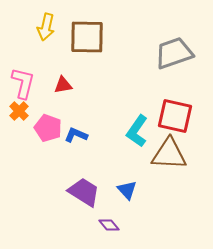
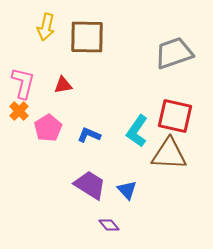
pink pentagon: rotated 20 degrees clockwise
blue L-shape: moved 13 px right
purple trapezoid: moved 6 px right, 7 px up
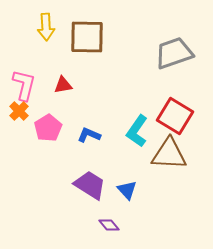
yellow arrow: rotated 16 degrees counterclockwise
pink L-shape: moved 1 px right, 2 px down
red square: rotated 18 degrees clockwise
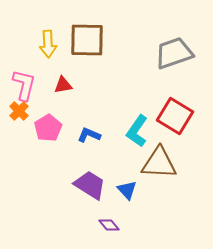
yellow arrow: moved 2 px right, 17 px down
brown square: moved 3 px down
brown triangle: moved 10 px left, 9 px down
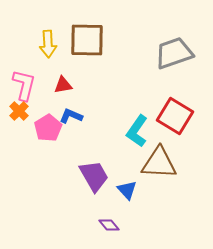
blue L-shape: moved 18 px left, 19 px up
purple trapezoid: moved 4 px right, 9 px up; rotated 28 degrees clockwise
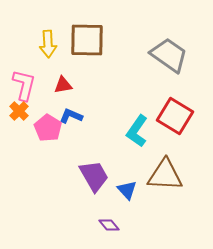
gray trapezoid: moved 5 px left, 2 px down; rotated 54 degrees clockwise
pink pentagon: rotated 8 degrees counterclockwise
brown triangle: moved 6 px right, 12 px down
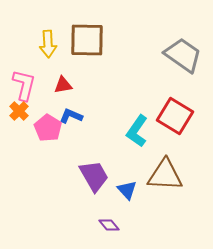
gray trapezoid: moved 14 px right
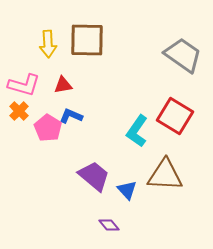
pink L-shape: rotated 92 degrees clockwise
purple trapezoid: rotated 20 degrees counterclockwise
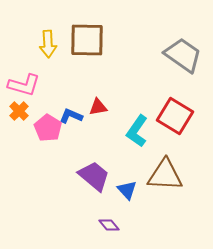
red triangle: moved 35 px right, 22 px down
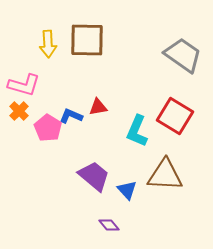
cyan L-shape: rotated 12 degrees counterclockwise
